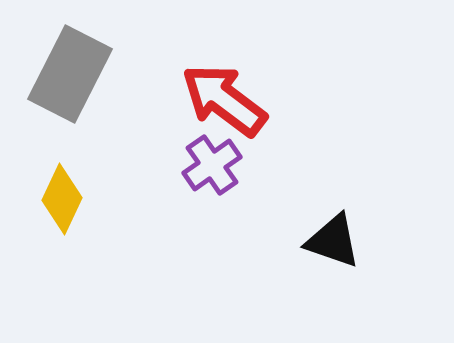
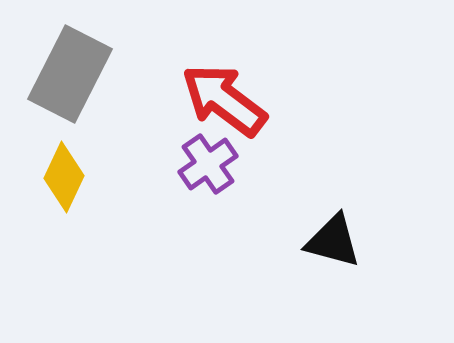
purple cross: moved 4 px left, 1 px up
yellow diamond: moved 2 px right, 22 px up
black triangle: rotated 4 degrees counterclockwise
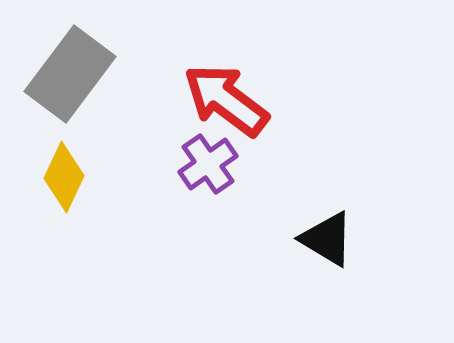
gray rectangle: rotated 10 degrees clockwise
red arrow: moved 2 px right
black triangle: moved 6 px left, 2 px up; rotated 16 degrees clockwise
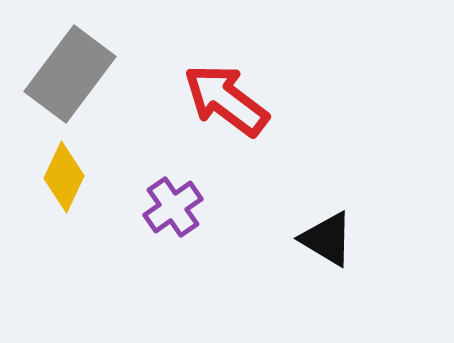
purple cross: moved 35 px left, 43 px down
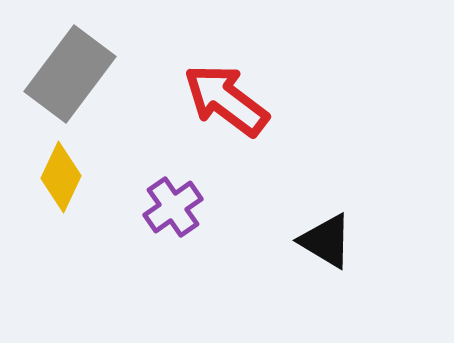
yellow diamond: moved 3 px left
black triangle: moved 1 px left, 2 px down
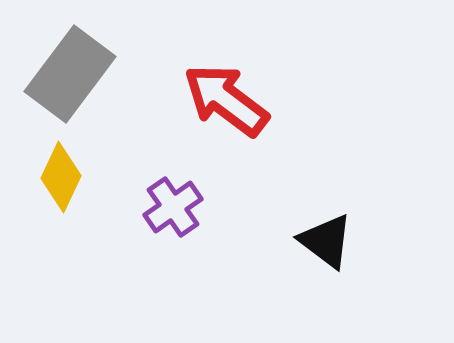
black triangle: rotated 6 degrees clockwise
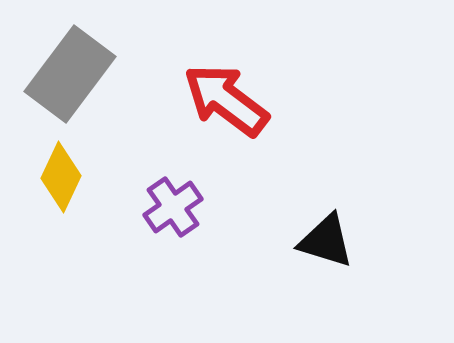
black triangle: rotated 20 degrees counterclockwise
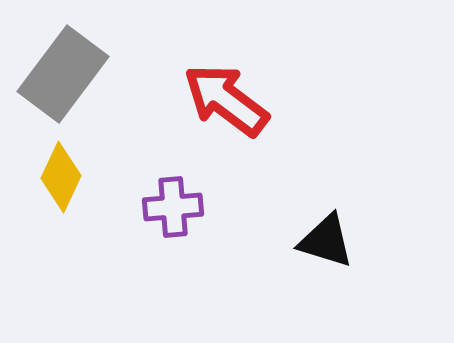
gray rectangle: moved 7 px left
purple cross: rotated 30 degrees clockwise
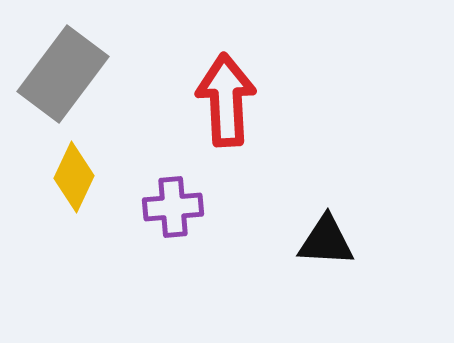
red arrow: rotated 50 degrees clockwise
yellow diamond: moved 13 px right
black triangle: rotated 14 degrees counterclockwise
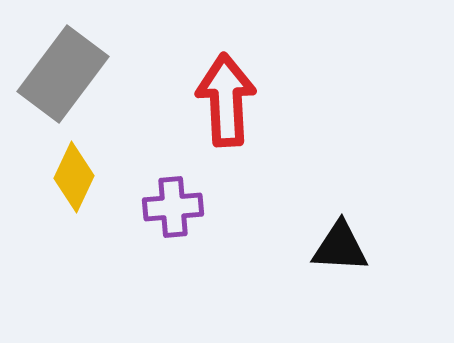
black triangle: moved 14 px right, 6 px down
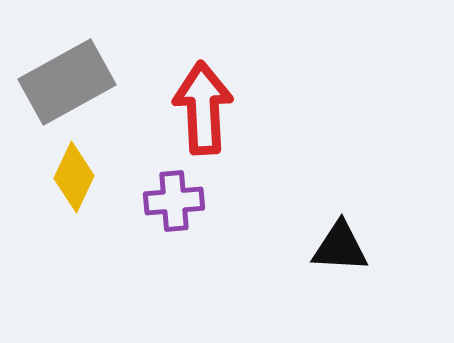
gray rectangle: moved 4 px right, 8 px down; rotated 24 degrees clockwise
red arrow: moved 23 px left, 8 px down
purple cross: moved 1 px right, 6 px up
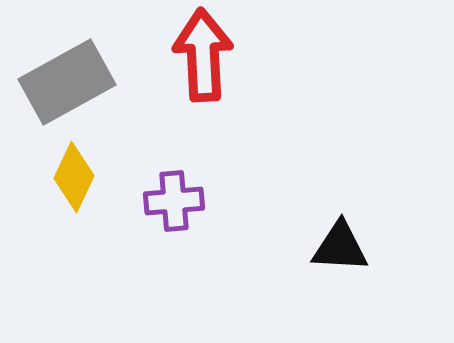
red arrow: moved 53 px up
